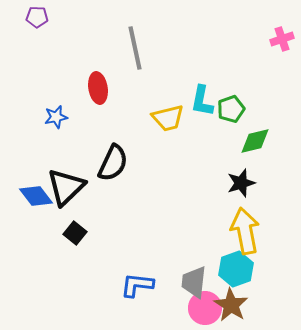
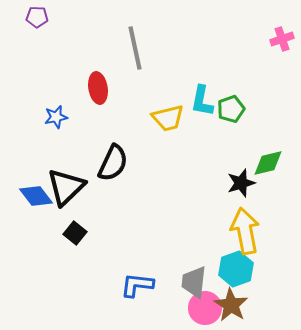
green diamond: moved 13 px right, 22 px down
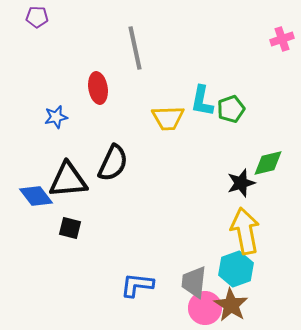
yellow trapezoid: rotated 12 degrees clockwise
black triangle: moved 2 px right, 7 px up; rotated 39 degrees clockwise
black square: moved 5 px left, 5 px up; rotated 25 degrees counterclockwise
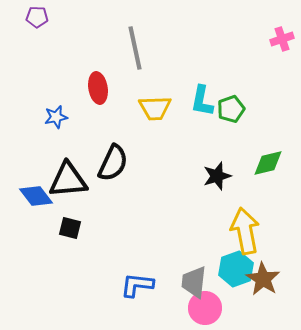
yellow trapezoid: moved 13 px left, 10 px up
black star: moved 24 px left, 7 px up
brown star: moved 32 px right, 26 px up
